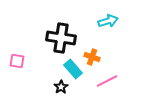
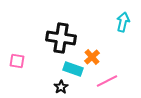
cyan arrow: moved 15 px right, 1 px down; rotated 60 degrees counterclockwise
orange cross: rotated 28 degrees clockwise
cyan rectangle: rotated 30 degrees counterclockwise
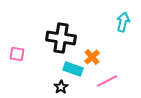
pink square: moved 7 px up
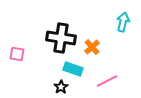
orange cross: moved 10 px up
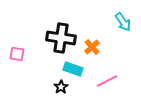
cyan arrow: rotated 132 degrees clockwise
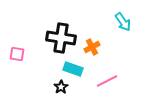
orange cross: rotated 14 degrees clockwise
